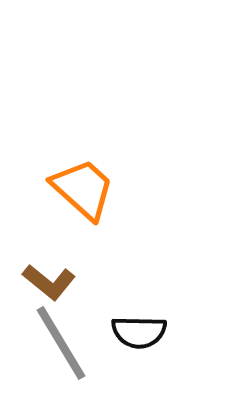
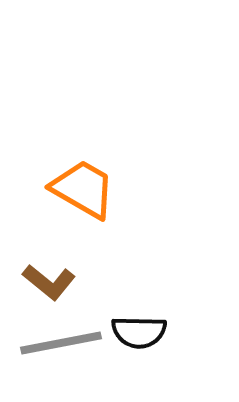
orange trapezoid: rotated 12 degrees counterclockwise
gray line: rotated 70 degrees counterclockwise
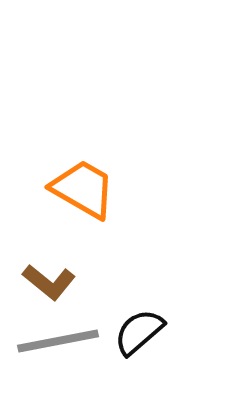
black semicircle: rotated 138 degrees clockwise
gray line: moved 3 px left, 2 px up
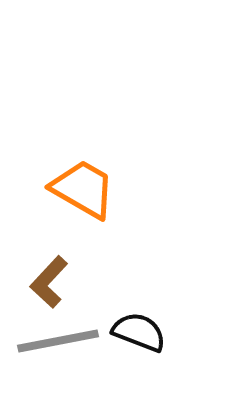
brown L-shape: rotated 94 degrees clockwise
black semicircle: rotated 62 degrees clockwise
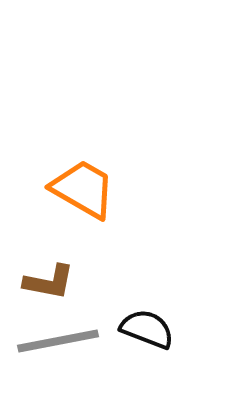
brown L-shape: rotated 122 degrees counterclockwise
black semicircle: moved 8 px right, 3 px up
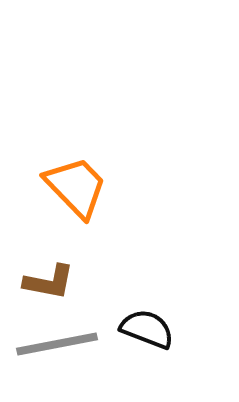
orange trapezoid: moved 7 px left, 2 px up; rotated 16 degrees clockwise
gray line: moved 1 px left, 3 px down
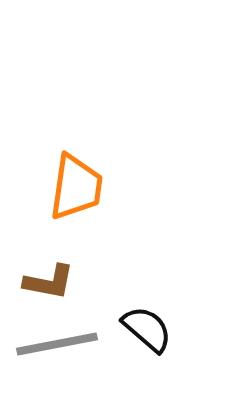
orange trapezoid: rotated 52 degrees clockwise
black semicircle: rotated 20 degrees clockwise
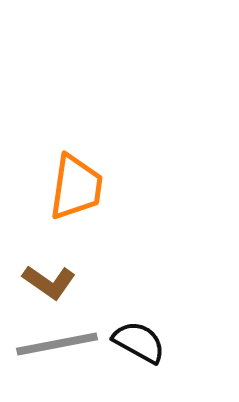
brown L-shape: rotated 24 degrees clockwise
black semicircle: moved 8 px left, 13 px down; rotated 12 degrees counterclockwise
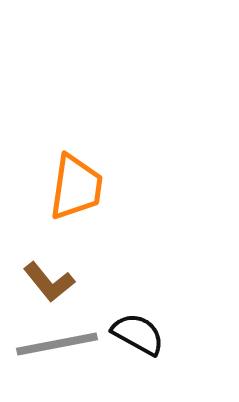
brown L-shape: rotated 16 degrees clockwise
black semicircle: moved 1 px left, 8 px up
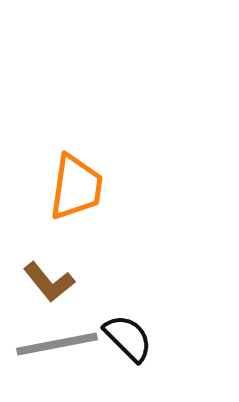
black semicircle: moved 10 px left, 4 px down; rotated 16 degrees clockwise
